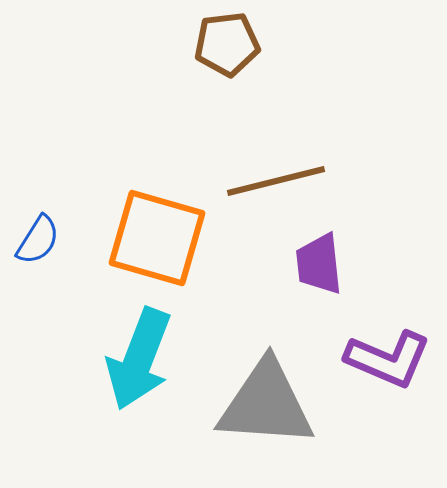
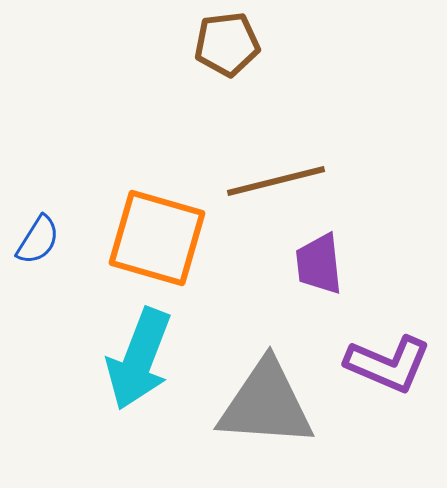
purple L-shape: moved 5 px down
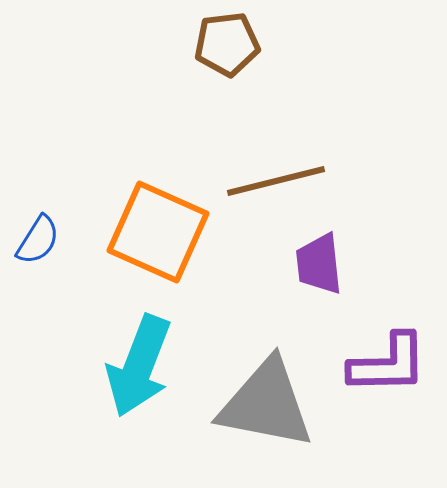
orange square: moved 1 px right, 6 px up; rotated 8 degrees clockwise
cyan arrow: moved 7 px down
purple L-shape: rotated 24 degrees counterclockwise
gray triangle: rotated 7 degrees clockwise
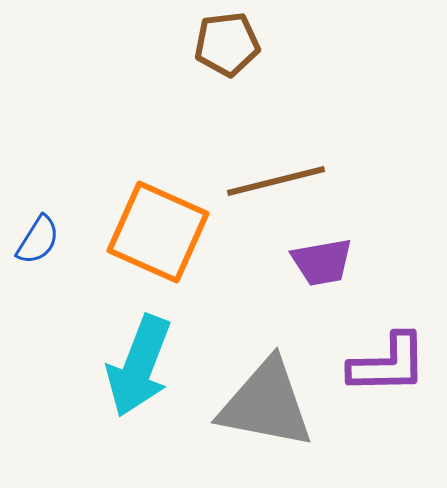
purple trapezoid: moved 3 px right, 2 px up; rotated 94 degrees counterclockwise
